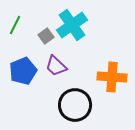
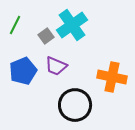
purple trapezoid: rotated 20 degrees counterclockwise
orange cross: rotated 8 degrees clockwise
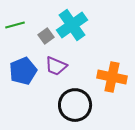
green line: rotated 48 degrees clockwise
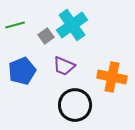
purple trapezoid: moved 8 px right
blue pentagon: moved 1 px left
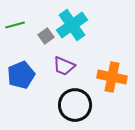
blue pentagon: moved 1 px left, 4 px down
